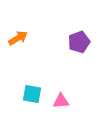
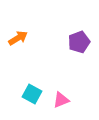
cyan square: rotated 18 degrees clockwise
pink triangle: moved 1 px up; rotated 18 degrees counterclockwise
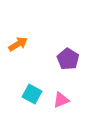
orange arrow: moved 6 px down
purple pentagon: moved 11 px left, 17 px down; rotated 20 degrees counterclockwise
